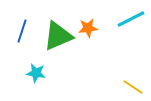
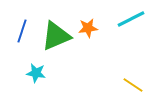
green triangle: moved 2 px left
yellow line: moved 2 px up
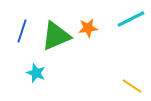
cyan star: rotated 12 degrees clockwise
yellow line: moved 1 px left, 1 px down
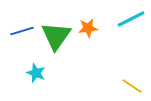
blue line: rotated 55 degrees clockwise
green triangle: rotated 32 degrees counterclockwise
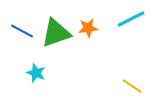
blue line: rotated 45 degrees clockwise
green triangle: moved 3 px up; rotated 36 degrees clockwise
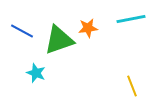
cyan line: rotated 16 degrees clockwise
green triangle: moved 3 px right, 7 px down
yellow line: rotated 35 degrees clockwise
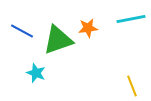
green triangle: moved 1 px left
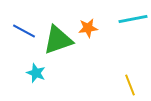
cyan line: moved 2 px right
blue line: moved 2 px right
yellow line: moved 2 px left, 1 px up
